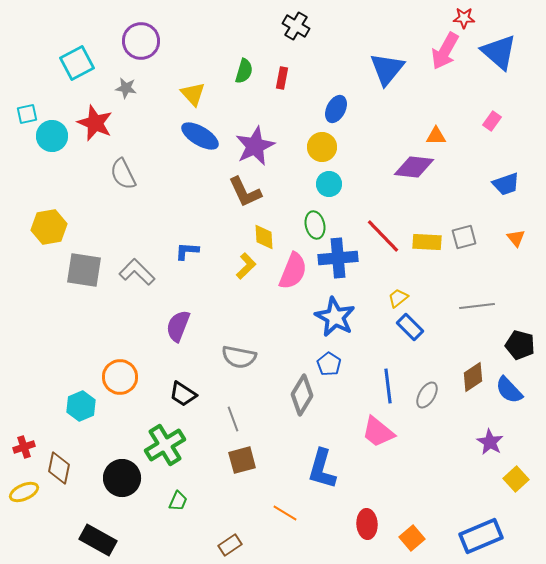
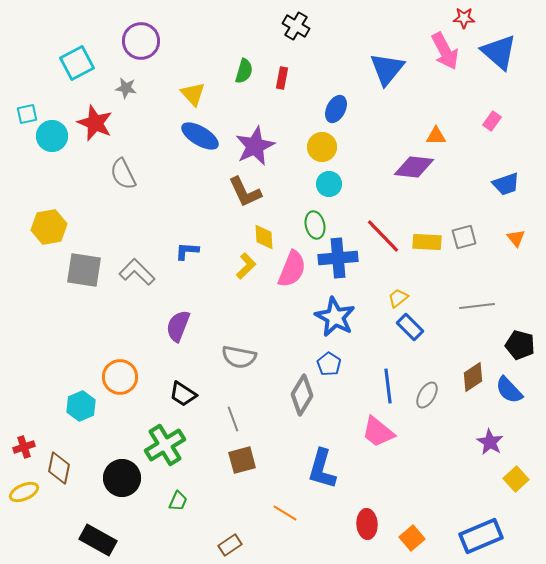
pink arrow at (445, 51): rotated 57 degrees counterclockwise
pink semicircle at (293, 271): moved 1 px left, 2 px up
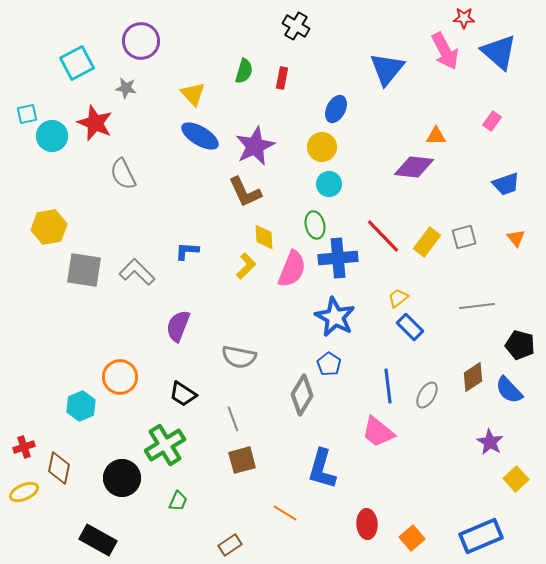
yellow rectangle at (427, 242): rotated 56 degrees counterclockwise
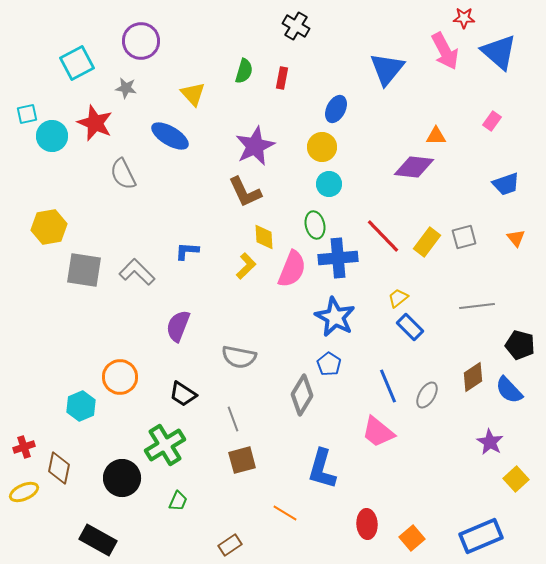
blue ellipse at (200, 136): moved 30 px left
blue line at (388, 386): rotated 16 degrees counterclockwise
